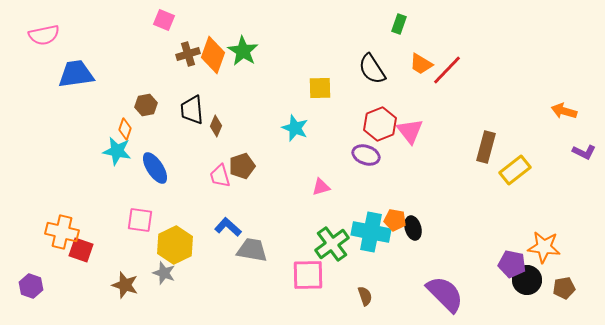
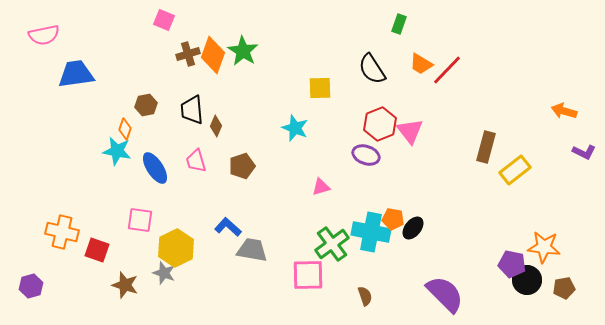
pink trapezoid at (220, 176): moved 24 px left, 15 px up
orange pentagon at (395, 220): moved 2 px left, 1 px up
black ellipse at (413, 228): rotated 55 degrees clockwise
yellow hexagon at (175, 245): moved 1 px right, 3 px down
red square at (81, 250): moved 16 px right
purple hexagon at (31, 286): rotated 25 degrees clockwise
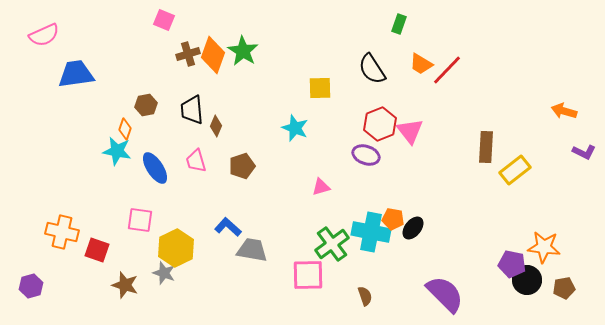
pink semicircle at (44, 35): rotated 12 degrees counterclockwise
brown rectangle at (486, 147): rotated 12 degrees counterclockwise
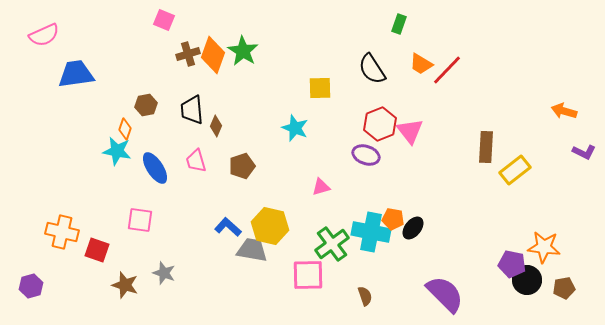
yellow hexagon at (176, 248): moved 94 px right, 22 px up; rotated 21 degrees counterclockwise
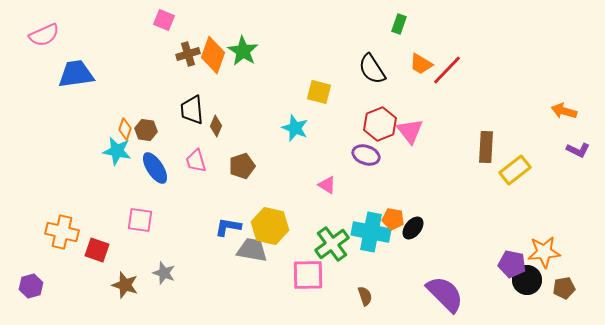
yellow square at (320, 88): moved 1 px left, 4 px down; rotated 15 degrees clockwise
brown hexagon at (146, 105): moved 25 px down; rotated 20 degrees clockwise
purple L-shape at (584, 152): moved 6 px left, 2 px up
pink triangle at (321, 187): moved 6 px right, 2 px up; rotated 48 degrees clockwise
blue L-shape at (228, 227): rotated 32 degrees counterclockwise
orange star at (544, 247): moved 5 px down; rotated 12 degrees counterclockwise
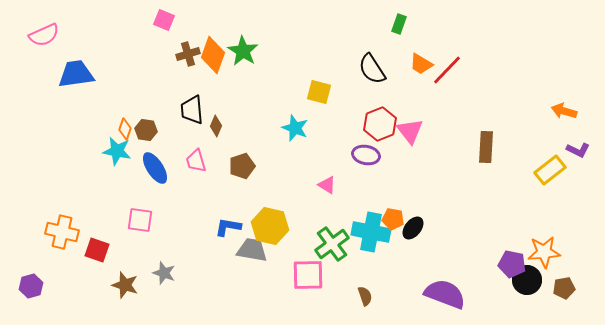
purple ellipse at (366, 155): rotated 8 degrees counterclockwise
yellow rectangle at (515, 170): moved 35 px right
purple semicircle at (445, 294): rotated 24 degrees counterclockwise
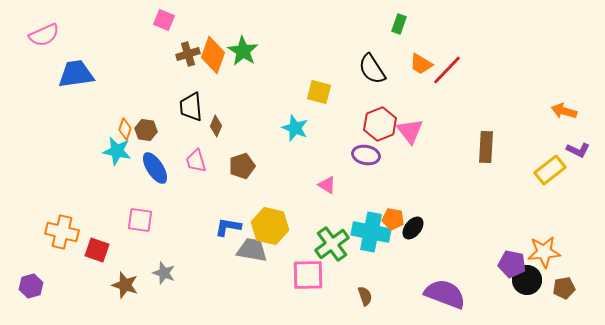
black trapezoid at (192, 110): moved 1 px left, 3 px up
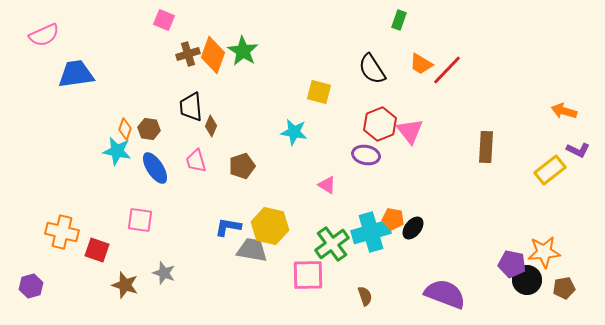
green rectangle at (399, 24): moved 4 px up
brown diamond at (216, 126): moved 5 px left
cyan star at (295, 128): moved 1 px left, 4 px down; rotated 12 degrees counterclockwise
brown hexagon at (146, 130): moved 3 px right, 1 px up
cyan cross at (371, 232): rotated 27 degrees counterclockwise
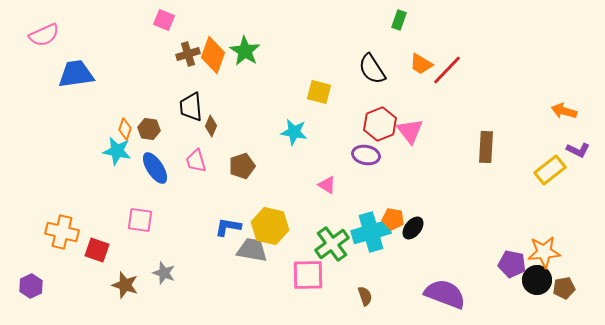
green star at (243, 51): moved 2 px right
black circle at (527, 280): moved 10 px right
purple hexagon at (31, 286): rotated 10 degrees counterclockwise
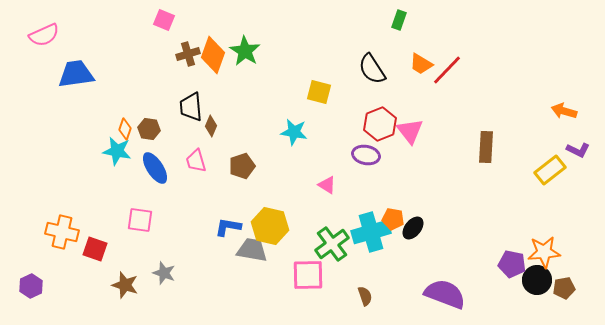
red square at (97, 250): moved 2 px left, 1 px up
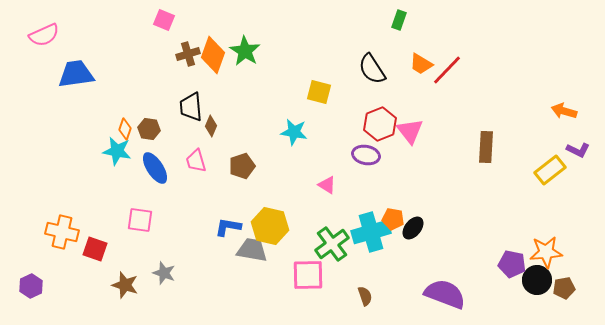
orange star at (544, 252): moved 2 px right
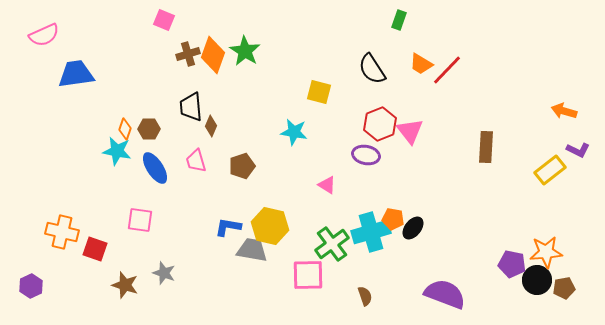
brown hexagon at (149, 129): rotated 10 degrees counterclockwise
